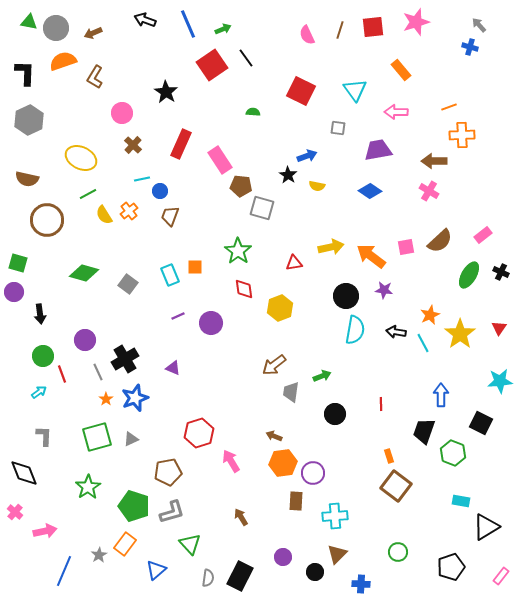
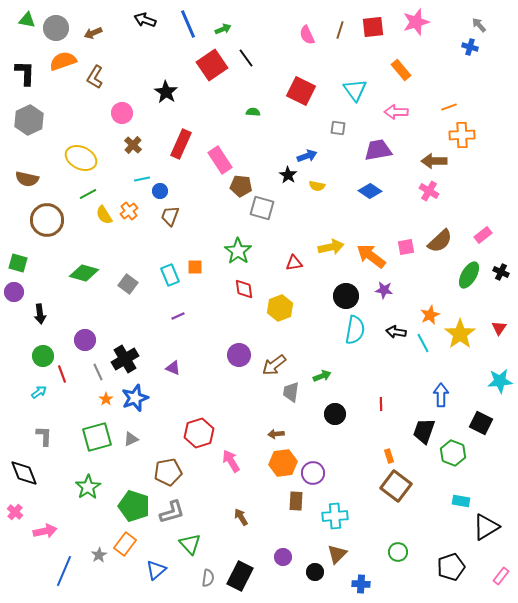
green triangle at (29, 22): moved 2 px left, 2 px up
purple circle at (211, 323): moved 28 px right, 32 px down
brown arrow at (274, 436): moved 2 px right, 2 px up; rotated 28 degrees counterclockwise
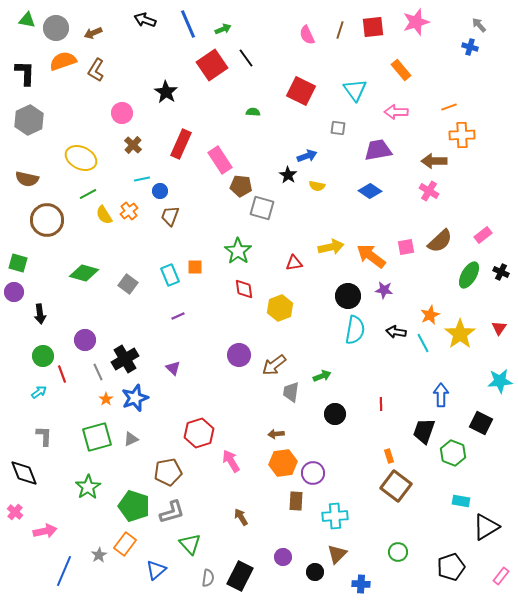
brown L-shape at (95, 77): moved 1 px right, 7 px up
black circle at (346, 296): moved 2 px right
purple triangle at (173, 368): rotated 21 degrees clockwise
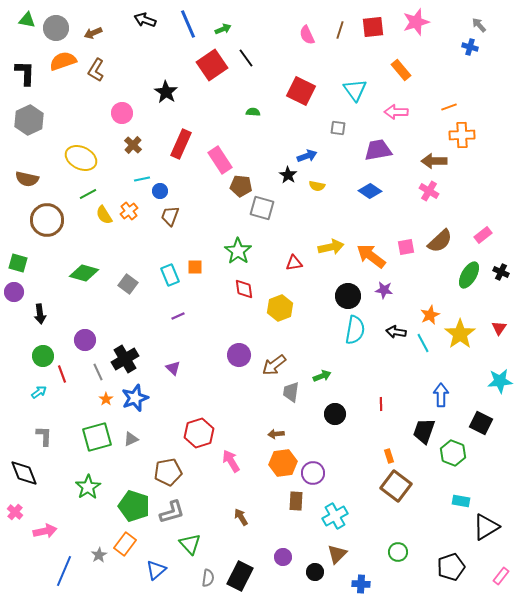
cyan cross at (335, 516): rotated 25 degrees counterclockwise
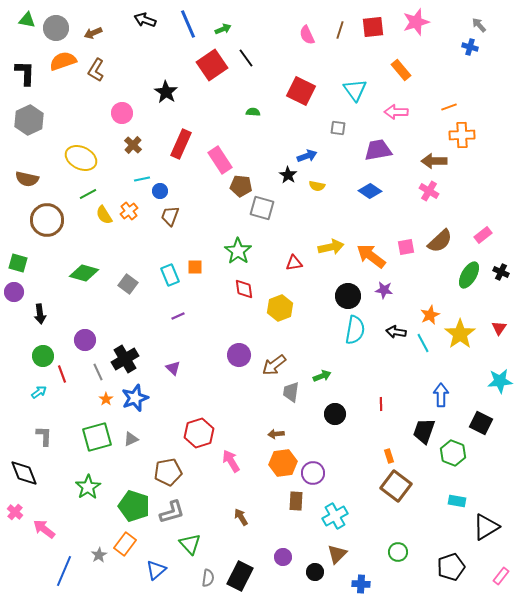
cyan rectangle at (461, 501): moved 4 px left
pink arrow at (45, 531): moved 1 px left, 2 px up; rotated 130 degrees counterclockwise
